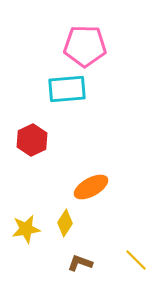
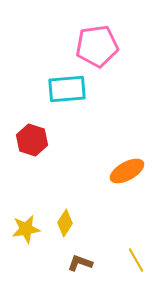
pink pentagon: moved 12 px right; rotated 9 degrees counterclockwise
red hexagon: rotated 16 degrees counterclockwise
orange ellipse: moved 36 px right, 16 px up
yellow line: rotated 15 degrees clockwise
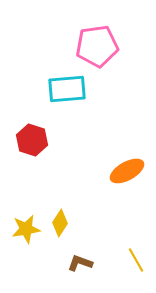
yellow diamond: moved 5 px left
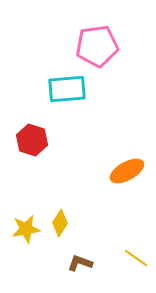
yellow line: moved 2 px up; rotated 25 degrees counterclockwise
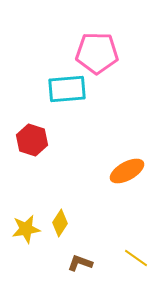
pink pentagon: moved 7 px down; rotated 9 degrees clockwise
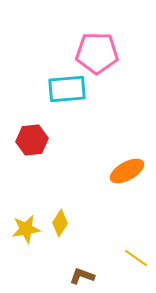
red hexagon: rotated 24 degrees counterclockwise
brown L-shape: moved 2 px right, 13 px down
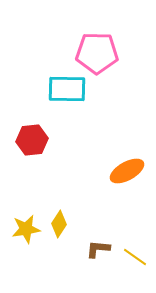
cyan rectangle: rotated 6 degrees clockwise
yellow diamond: moved 1 px left, 1 px down
yellow line: moved 1 px left, 1 px up
brown L-shape: moved 16 px right, 27 px up; rotated 15 degrees counterclockwise
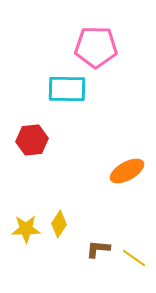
pink pentagon: moved 1 px left, 6 px up
yellow star: rotated 8 degrees clockwise
yellow line: moved 1 px left, 1 px down
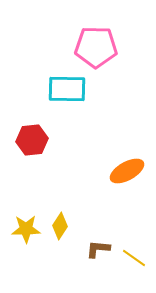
yellow diamond: moved 1 px right, 2 px down
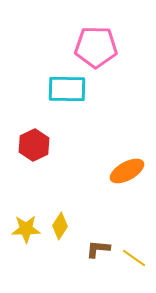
red hexagon: moved 2 px right, 5 px down; rotated 20 degrees counterclockwise
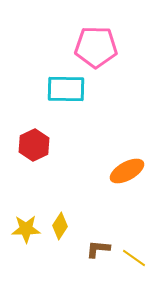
cyan rectangle: moved 1 px left
